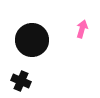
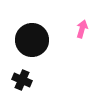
black cross: moved 1 px right, 1 px up
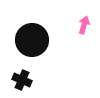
pink arrow: moved 2 px right, 4 px up
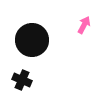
pink arrow: rotated 12 degrees clockwise
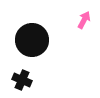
pink arrow: moved 5 px up
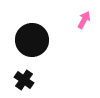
black cross: moved 2 px right; rotated 12 degrees clockwise
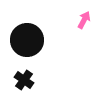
black circle: moved 5 px left
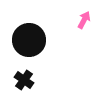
black circle: moved 2 px right
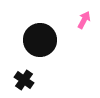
black circle: moved 11 px right
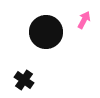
black circle: moved 6 px right, 8 px up
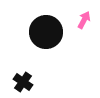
black cross: moved 1 px left, 2 px down
